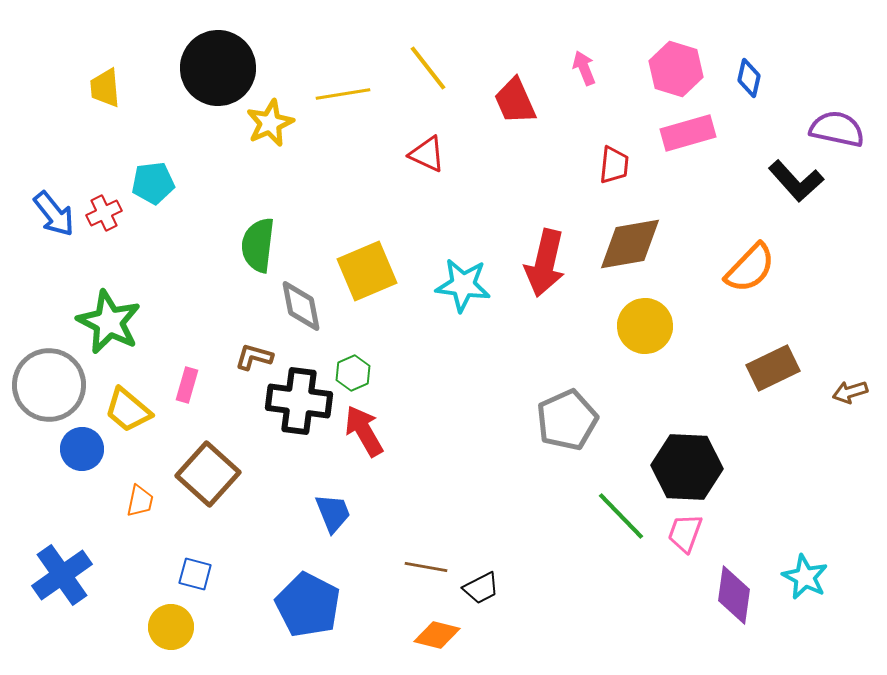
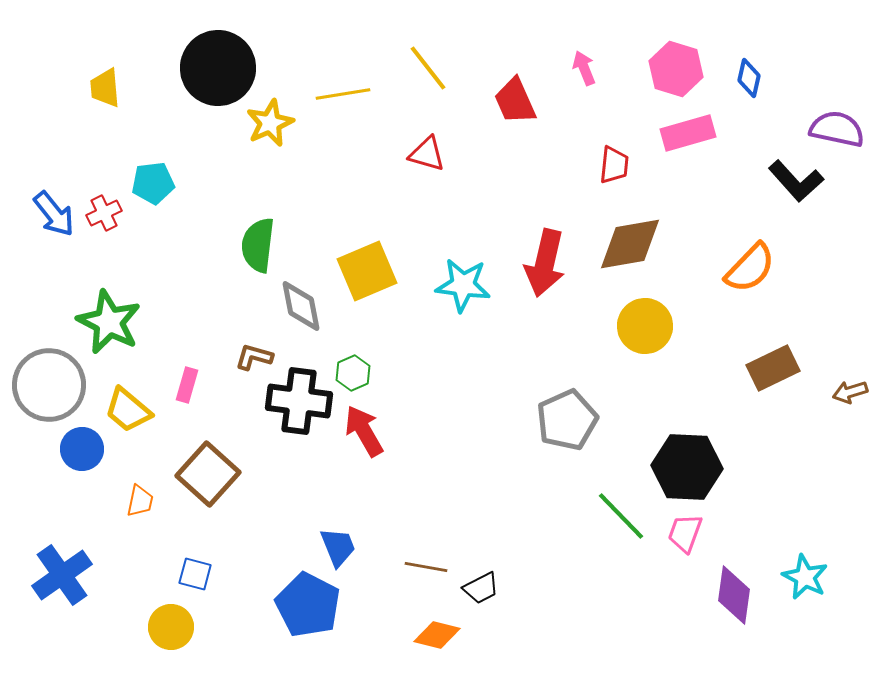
red triangle at (427, 154): rotated 9 degrees counterclockwise
blue trapezoid at (333, 513): moved 5 px right, 34 px down
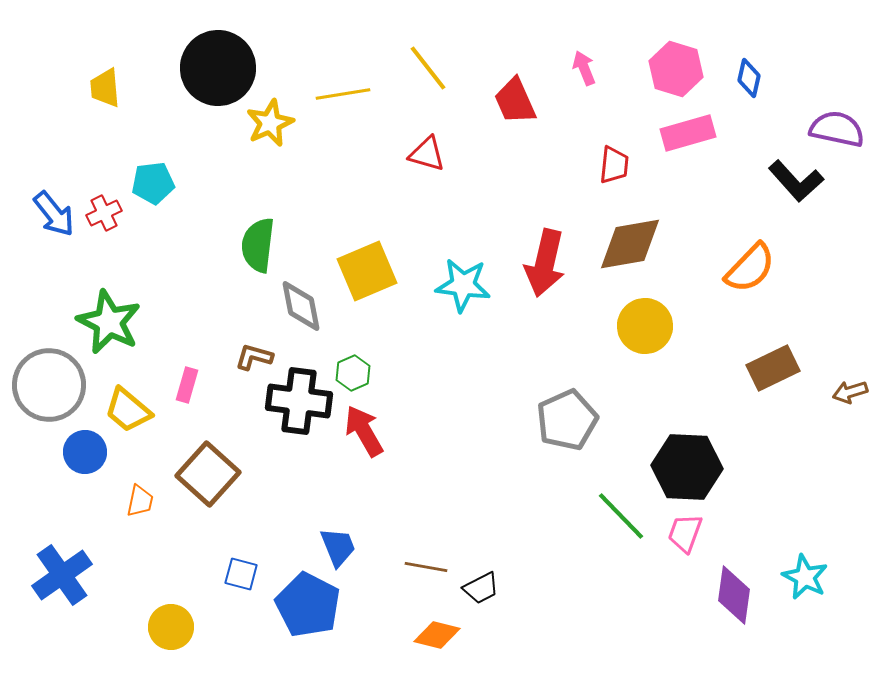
blue circle at (82, 449): moved 3 px right, 3 px down
blue square at (195, 574): moved 46 px right
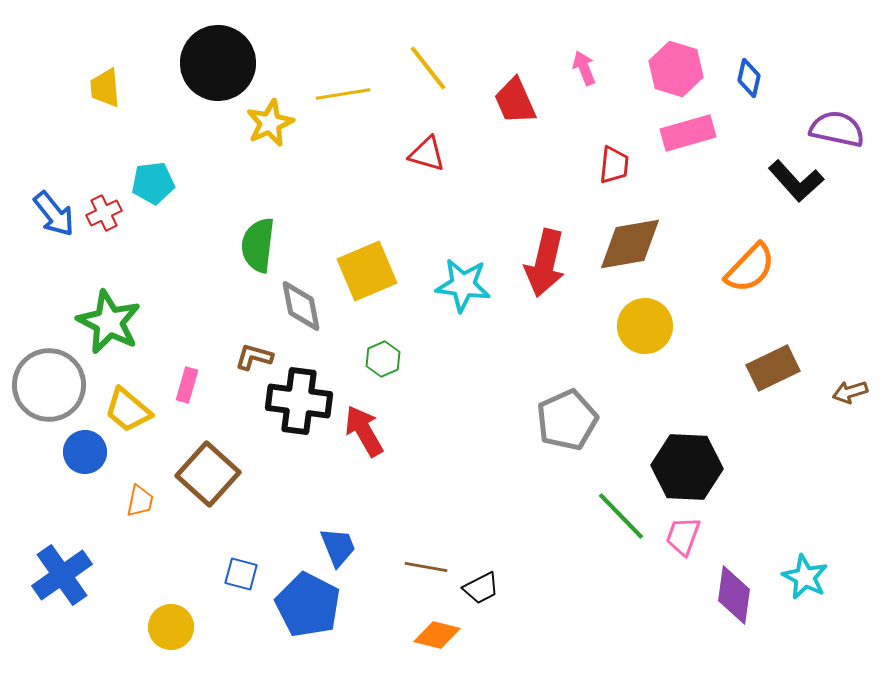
black circle at (218, 68): moved 5 px up
green hexagon at (353, 373): moved 30 px right, 14 px up
pink trapezoid at (685, 533): moved 2 px left, 3 px down
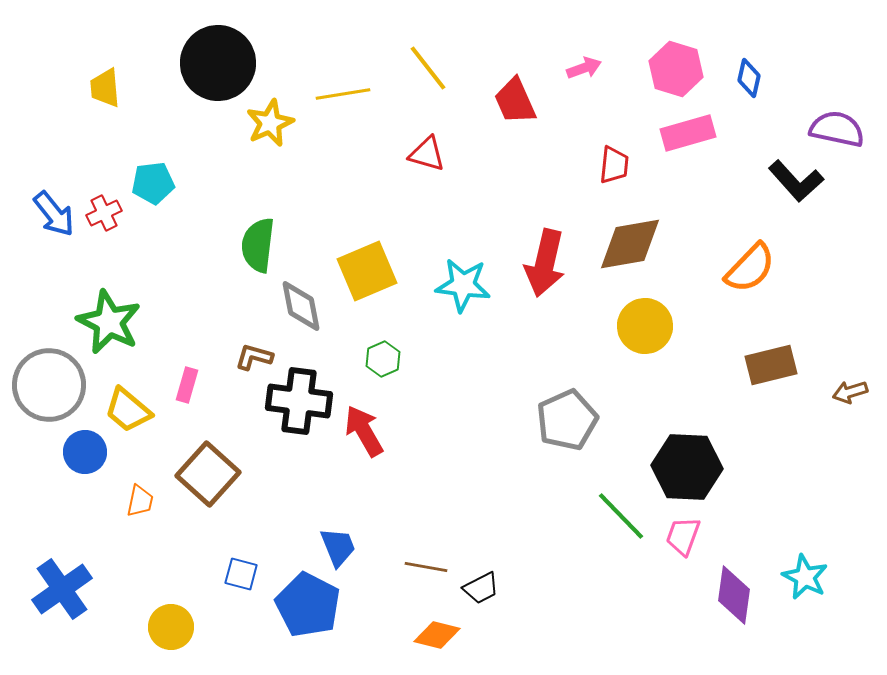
pink arrow at (584, 68): rotated 92 degrees clockwise
brown rectangle at (773, 368): moved 2 px left, 3 px up; rotated 12 degrees clockwise
blue cross at (62, 575): moved 14 px down
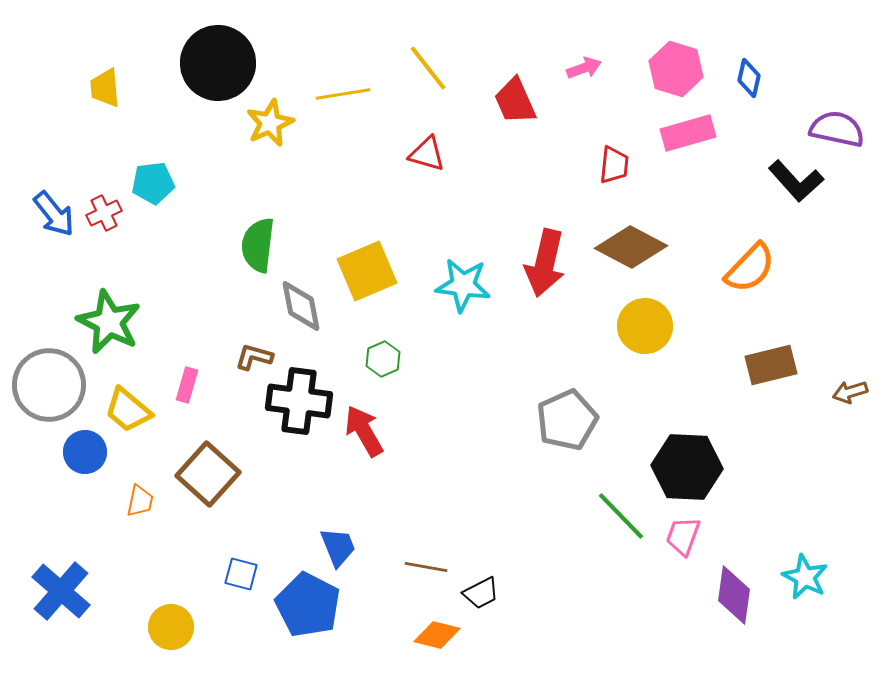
brown diamond at (630, 244): moved 1 px right, 3 px down; rotated 38 degrees clockwise
black trapezoid at (481, 588): moved 5 px down
blue cross at (62, 589): moved 1 px left, 2 px down; rotated 14 degrees counterclockwise
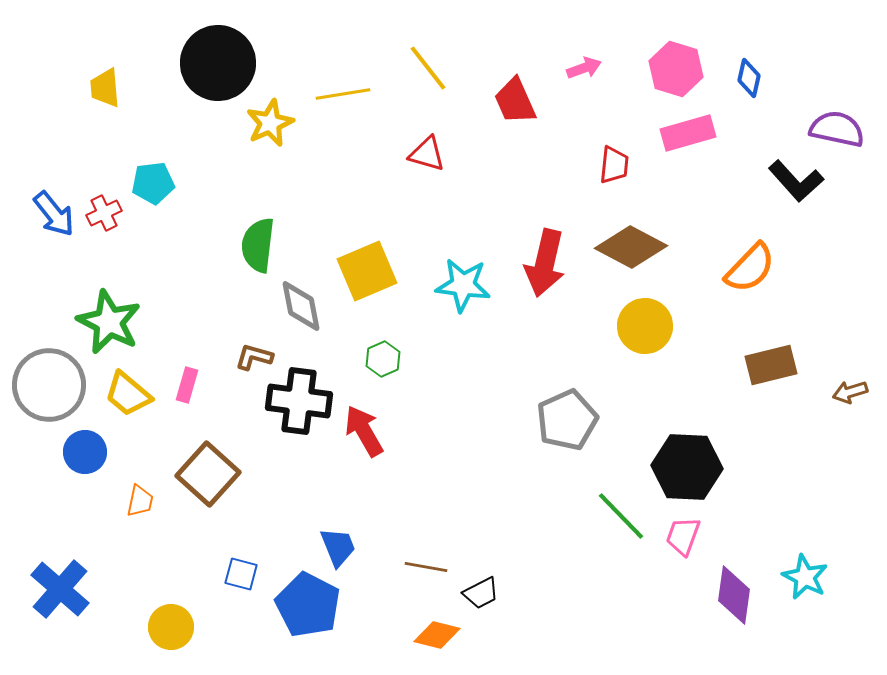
yellow trapezoid at (128, 410): moved 16 px up
blue cross at (61, 591): moved 1 px left, 2 px up
